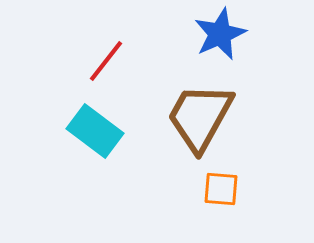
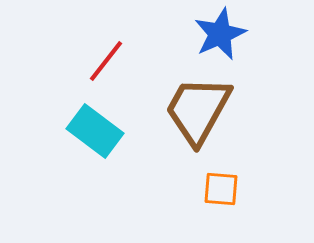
brown trapezoid: moved 2 px left, 7 px up
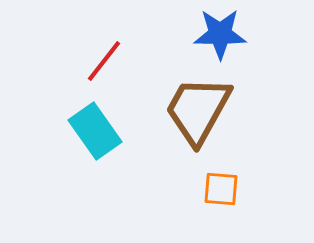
blue star: rotated 24 degrees clockwise
red line: moved 2 px left
cyan rectangle: rotated 18 degrees clockwise
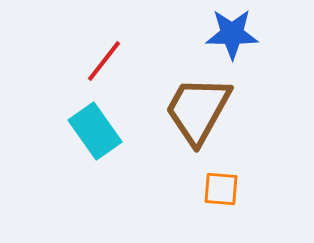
blue star: moved 12 px right
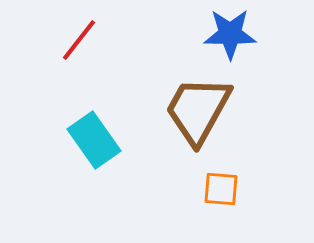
blue star: moved 2 px left
red line: moved 25 px left, 21 px up
cyan rectangle: moved 1 px left, 9 px down
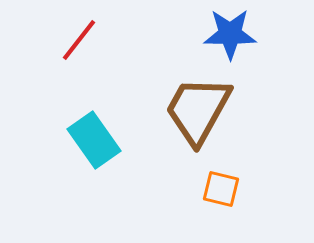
orange square: rotated 9 degrees clockwise
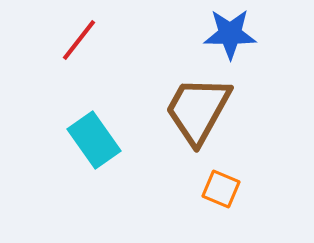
orange square: rotated 9 degrees clockwise
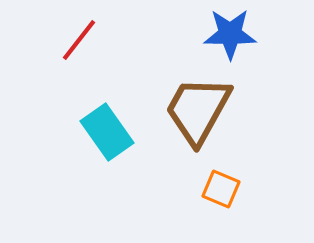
cyan rectangle: moved 13 px right, 8 px up
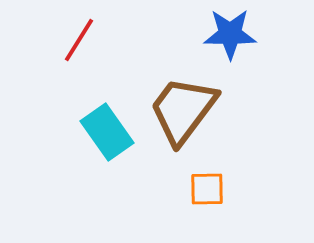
red line: rotated 6 degrees counterclockwise
brown trapezoid: moved 15 px left; rotated 8 degrees clockwise
orange square: moved 14 px left; rotated 24 degrees counterclockwise
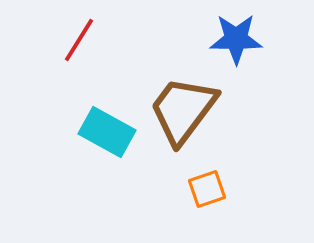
blue star: moved 6 px right, 5 px down
cyan rectangle: rotated 26 degrees counterclockwise
orange square: rotated 18 degrees counterclockwise
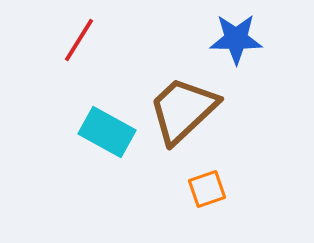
brown trapezoid: rotated 10 degrees clockwise
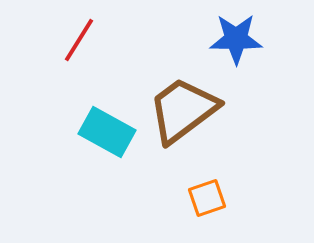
brown trapezoid: rotated 6 degrees clockwise
orange square: moved 9 px down
